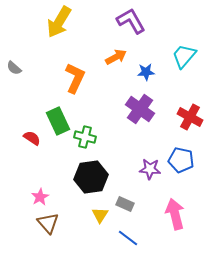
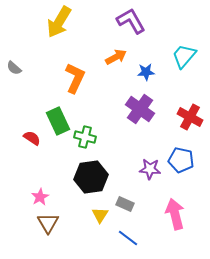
brown triangle: rotated 10 degrees clockwise
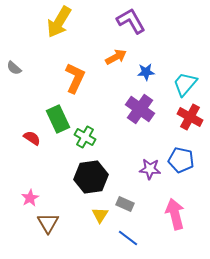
cyan trapezoid: moved 1 px right, 28 px down
green rectangle: moved 2 px up
green cross: rotated 15 degrees clockwise
pink star: moved 10 px left, 1 px down
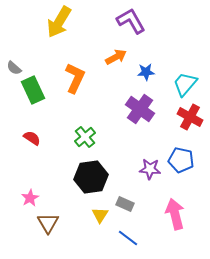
green rectangle: moved 25 px left, 29 px up
green cross: rotated 20 degrees clockwise
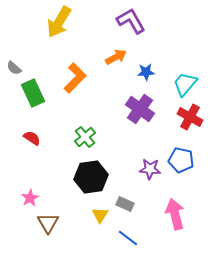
orange L-shape: rotated 20 degrees clockwise
green rectangle: moved 3 px down
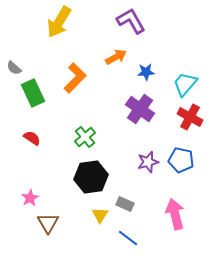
purple star: moved 2 px left, 7 px up; rotated 20 degrees counterclockwise
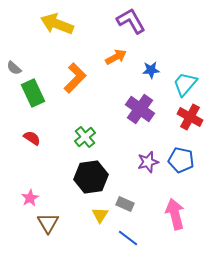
yellow arrow: moved 2 px left, 2 px down; rotated 80 degrees clockwise
blue star: moved 5 px right, 2 px up
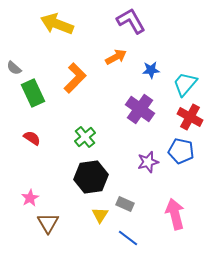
blue pentagon: moved 9 px up
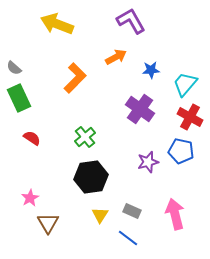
green rectangle: moved 14 px left, 5 px down
gray rectangle: moved 7 px right, 7 px down
